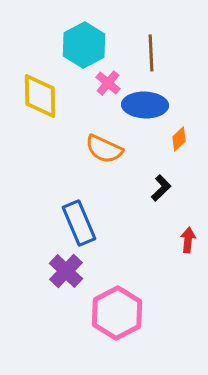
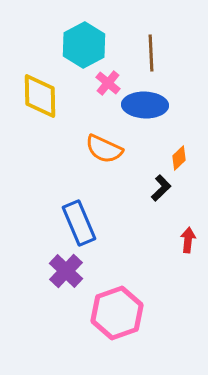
orange diamond: moved 19 px down
pink hexagon: rotated 9 degrees clockwise
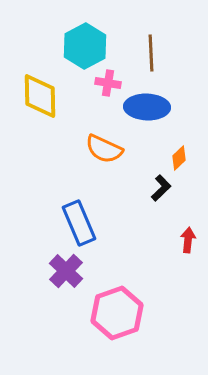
cyan hexagon: moved 1 px right, 1 px down
pink cross: rotated 30 degrees counterclockwise
blue ellipse: moved 2 px right, 2 px down
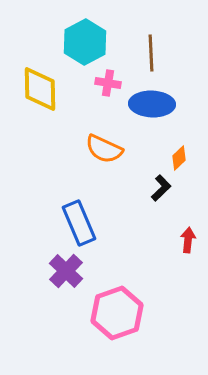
cyan hexagon: moved 4 px up
yellow diamond: moved 7 px up
blue ellipse: moved 5 px right, 3 px up
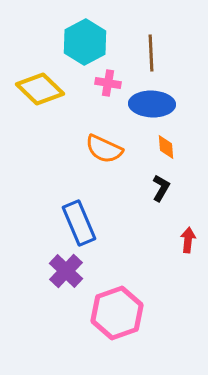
yellow diamond: rotated 45 degrees counterclockwise
orange diamond: moved 13 px left, 11 px up; rotated 50 degrees counterclockwise
black L-shape: rotated 16 degrees counterclockwise
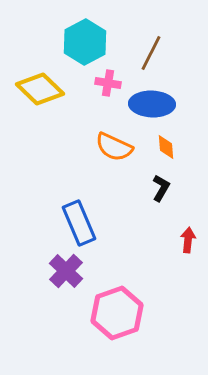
brown line: rotated 30 degrees clockwise
orange semicircle: moved 10 px right, 2 px up
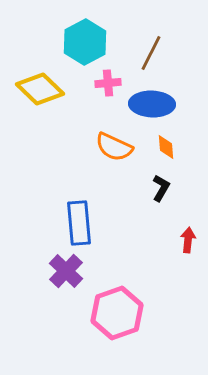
pink cross: rotated 15 degrees counterclockwise
blue rectangle: rotated 18 degrees clockwise
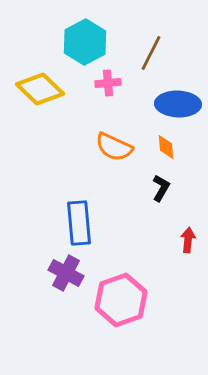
blue ellipse: moved 26 px right
purple cross: moved 2 px down; rotated 16 degrees counterclockwise
pink hexagon: moved 4 px right, 13 px up
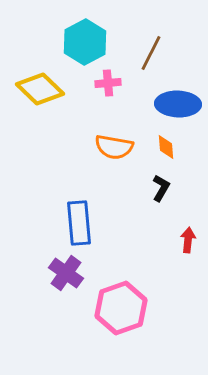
orange semicircle: rotated 15 degrees counterclockwise
purple cross: rotated 8 degrees clockwise
pink hexagon: moved 8 px down
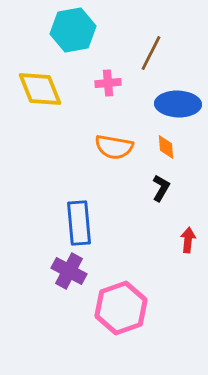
cyan hexagon: moved 12 px left, 12 px up; rotated 18 degrees clockwise
yellow diamond: rotated 24 degrees clockwise
purple cross: moved 3 px right, 2 px up; rotated 8 degrees counterclockwise
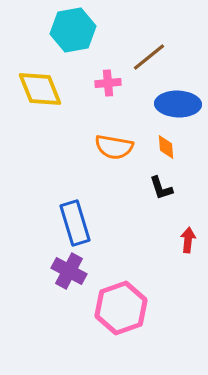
brown line: moved 2 px left, 4 px down; rotated 24 degrees clockwise
black L-shape: rotated 132 degrees clockwise
blue rectangle: moved 4 px left; rotated 12 degrees counterclockwise
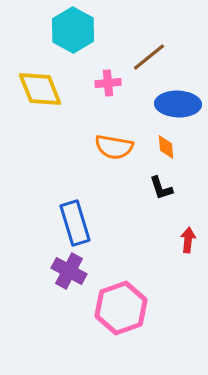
cyan hexagon: rotated 21 degrees counterclockwise
